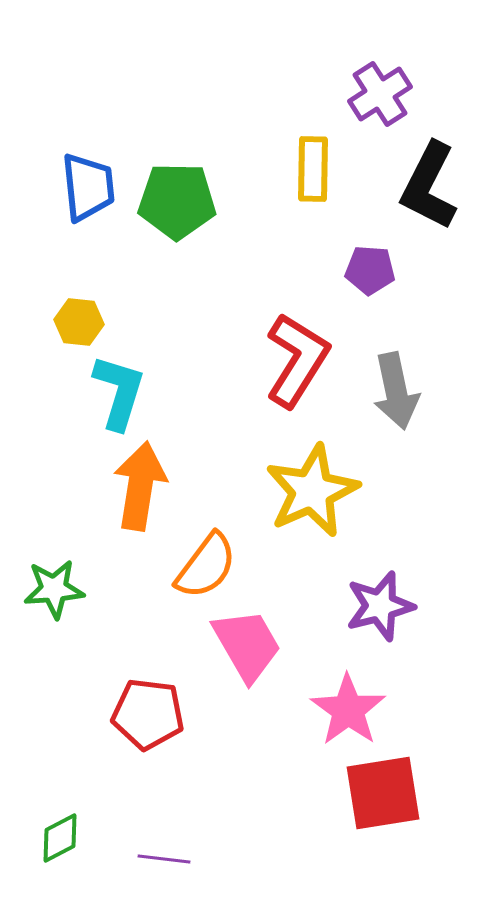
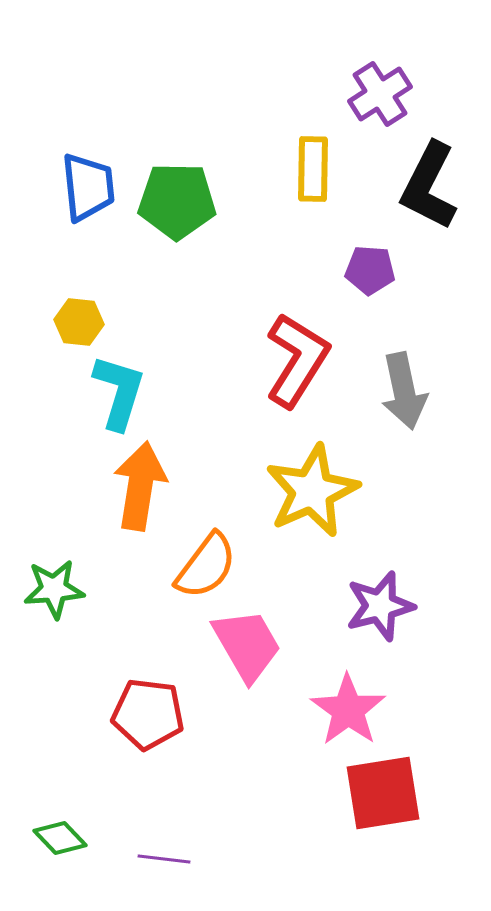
gray arrow: moved 8 px right
green diamond: rotated 74 degrees clockwise
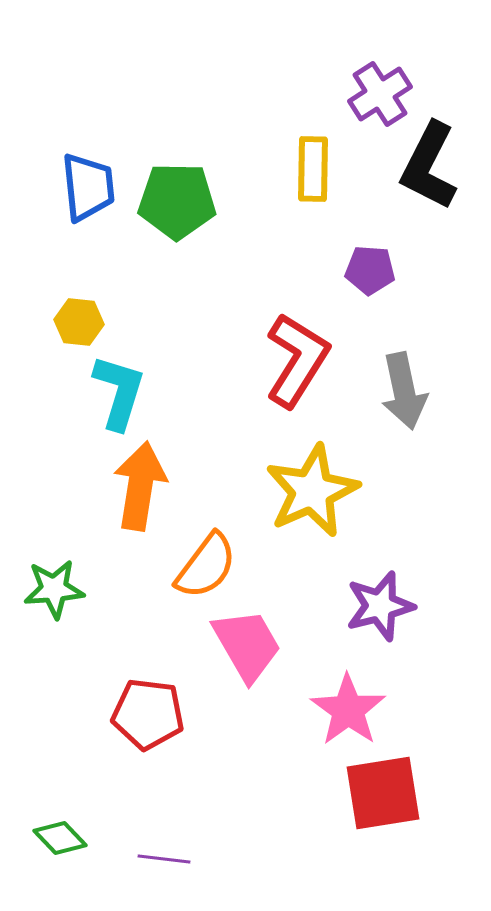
black L-shape: moved 20 px up
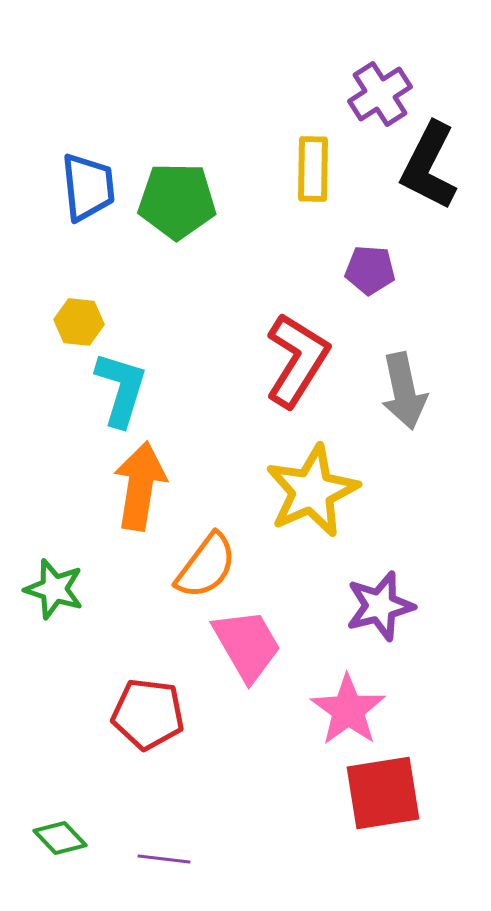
cyan L-shape: moved 2 px right, 3 px up
green star: rotated 22 degrees clockwise
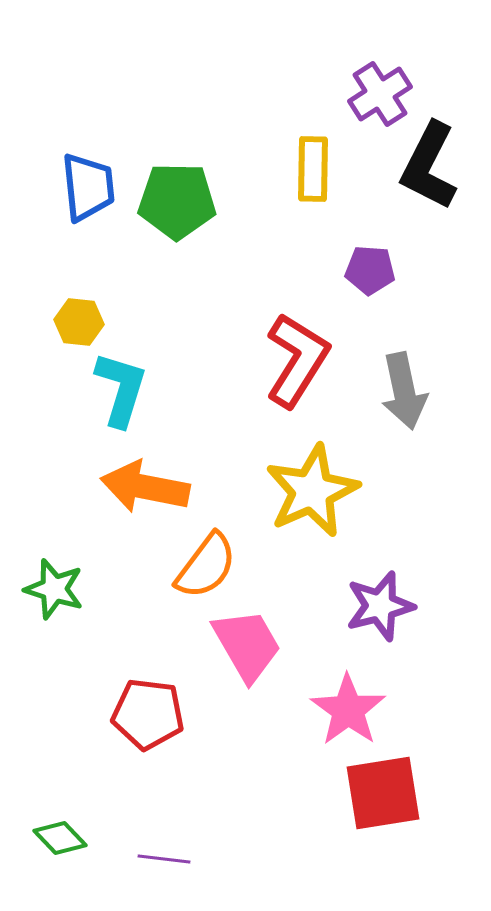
orange arrow: moved 5 px right, 1 px down; rotated 88 degrees counterclockwise
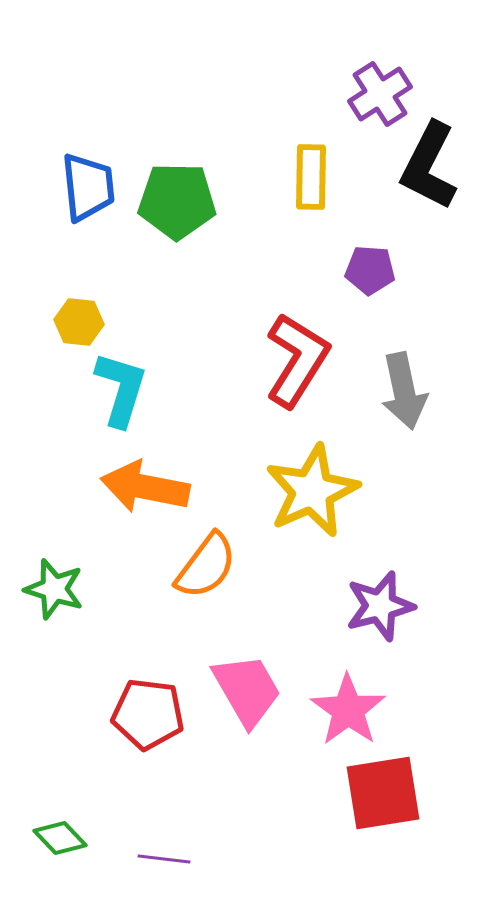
yellow rectangle: moved 2 px left, 8 px down
pink trapezoid: moved 45 px down
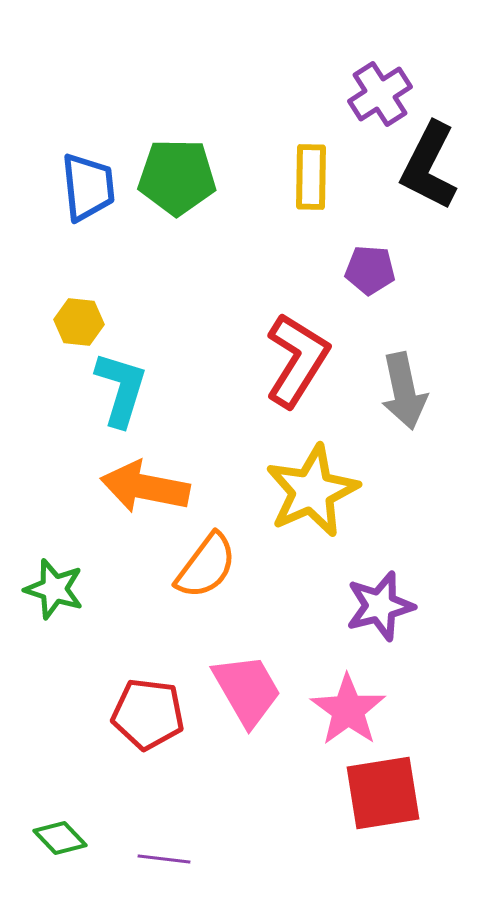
green pentagon: moved 24 px up
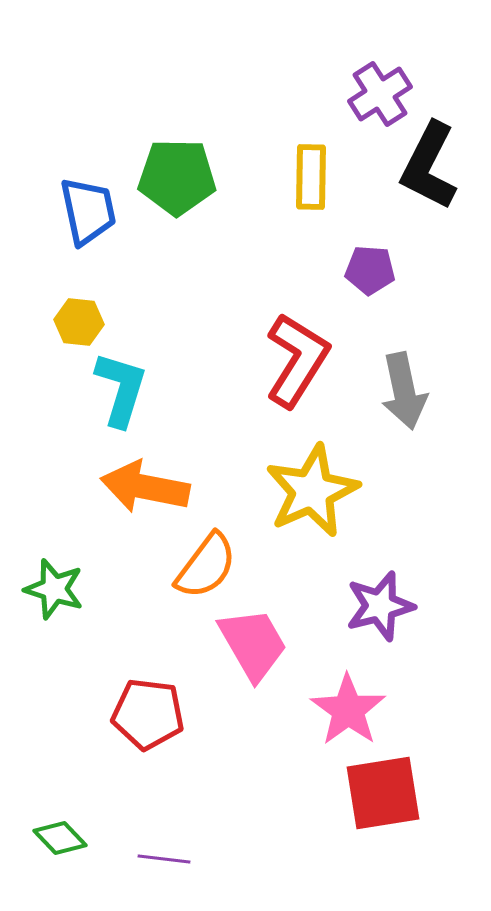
blue trapezoid: moved 24 px down; rotated 6 degrees counterclockwise
pink trapezoid: moved 6 px right, 46 px up
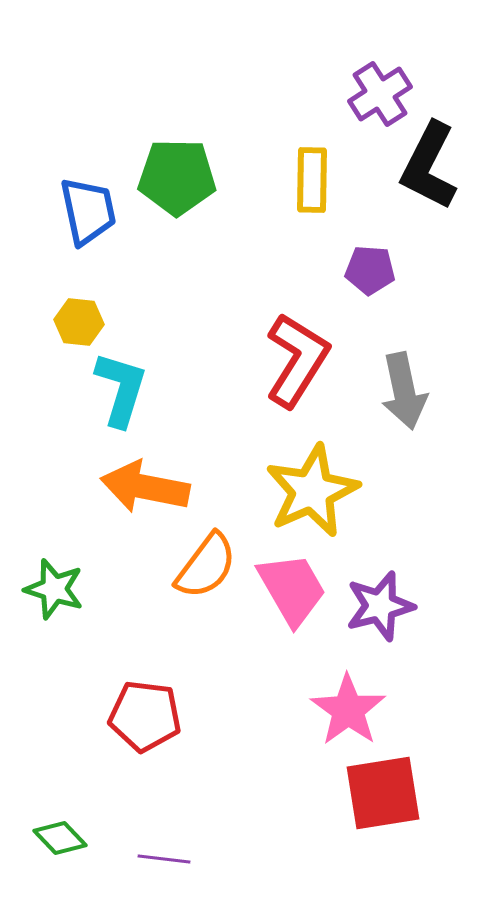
yellow rectangle: moved 1 px right, 3 px down
pink trapezoid: moved 39 px right, 55 px up
red pentagon: moved 3 px left, 2 px down
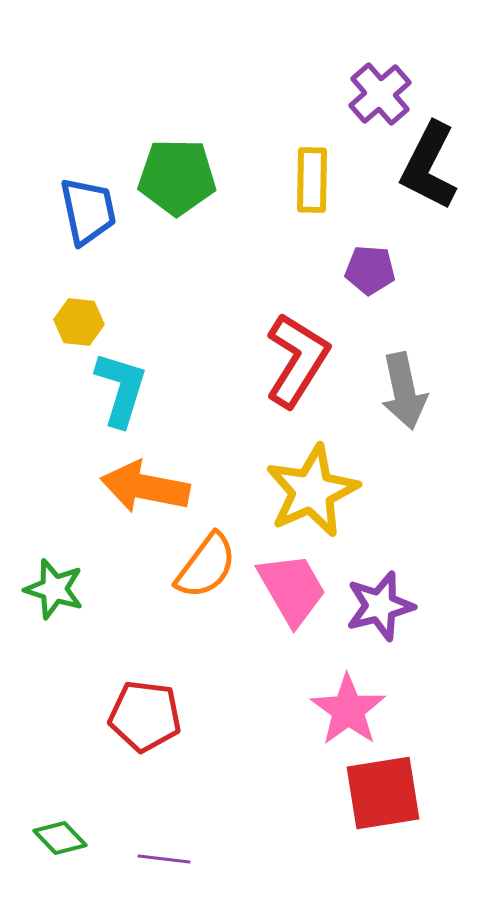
purple cross: rotated 8 degrees counterclockwise
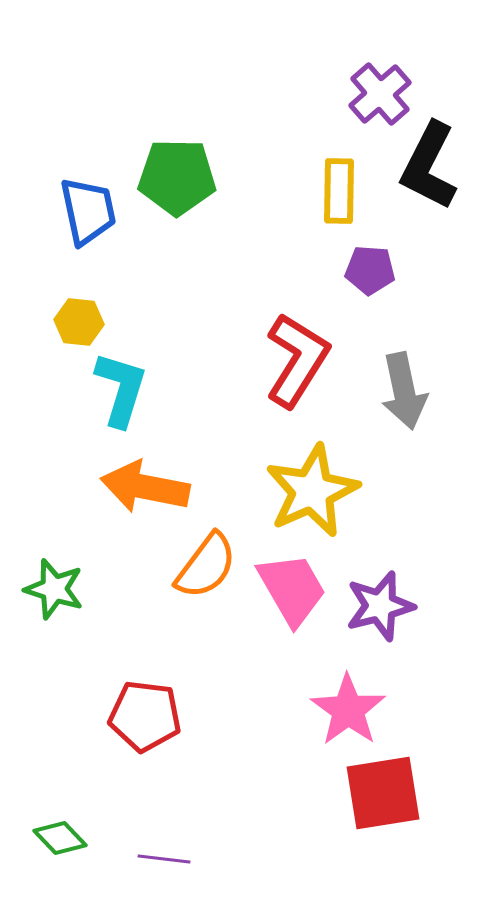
yellow rectangle: moved 27 px right, 11 px down
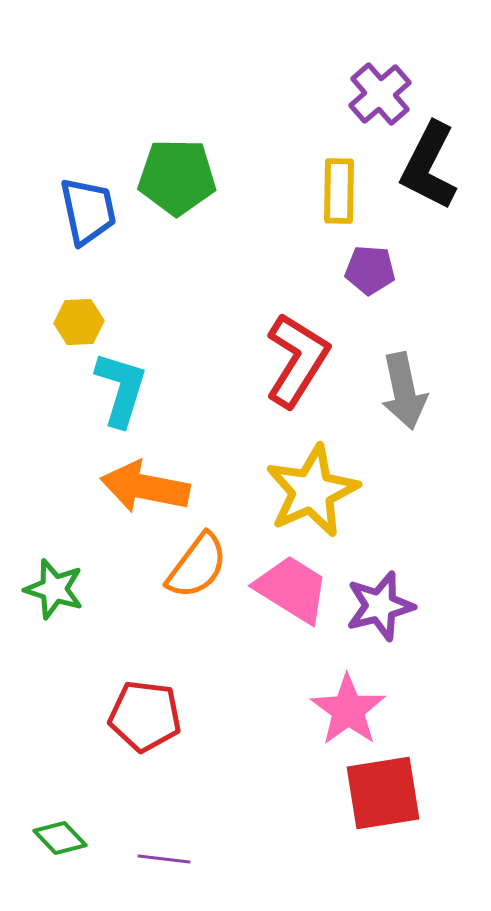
yellow hexagon: rotated 9 degrees counterclockwise
orange semicircle: moved 9 px left
pink trapezoid: rotated 28 degrees counterclockwise
